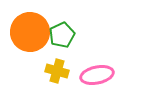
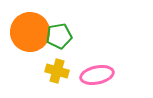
green pentagon: moved 3 px left, 1 px down; rotated 15 degrees clockwise
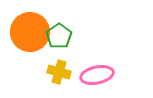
green pentagon: rotated 25 degrees counterclockwise
yellow cross: moved 2 px right, 1 px down
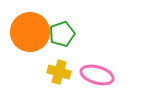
green pentagon: moved 3 px right, 2 px up; rotated 15 degrees clockwise
pink ellipse: rotated 28 degrees clockwise
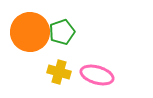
green pentagon: moved 2 px up
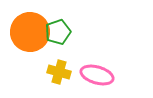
green pentagon: moved 4 px left
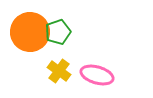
yellow cross: moved 1 px up; rotated 20 degrees clockwise
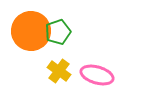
orange circle: moved 1 px right, 1 px up
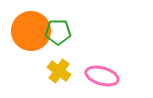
green pentagon: rotated 20 degrees clockwise
pink ellipse: moved 5 px right, 1 px down
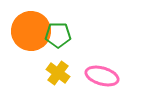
green pentagon: moved 3 px down
yellow cross: moved 1 px left, 2 px down
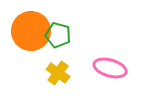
green pentagon: rotated 15 degrees clockwise
pink ellipse: moved 8 px right, 8 px up
